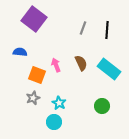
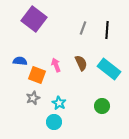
blue semicircle: moved 9 px down
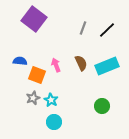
black line: rotated 42 degrees clockwise
cyan rectangle: moved 2 px left, 3 px up; rotated 60 degrees counterclockwise
cyan star: moved 8 px left, 3 px up
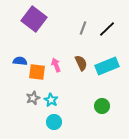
black line: moved 1 px up
orange square: moved 3 px up; rotated 12 degrees counterclockwise
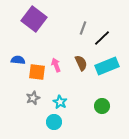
black line: moved 5 px left, 9 px down
blue semicircle: moved 2 px left, 1 px up
cyan star: moved 9 px right, 2 px down
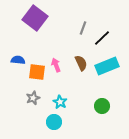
purple square: moved 1 px right, 1 px up
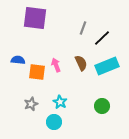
purple square: rotated 30 degrees counterclockwise
gray star: moved 2 px left, 6 px down
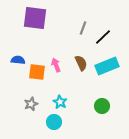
black line: moved 1 px right, 1 px up
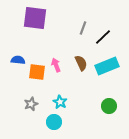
green circle: moved 7 px right
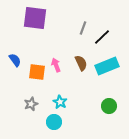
black line: moved 1 px left
blue semicircle: moved 3 px left; rotated 48 degrees clockwise
